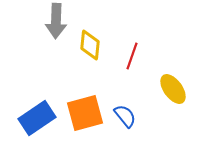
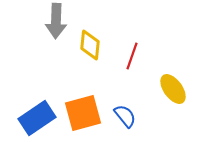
orange square: moved 2 px left
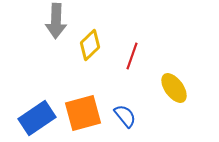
yellow diamond: rotated 40 degrees clockwise
yellow ellipse: moved 1 px right, 1 px up
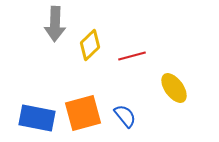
gray arrow: moved 1 px left, 3 px down
red line: rotated 56 degrees clockwise
blue rectangle: rotated 45 degrees clockwise
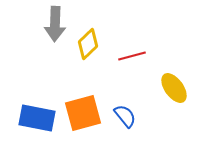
yellow diamond: moved 2 px left, 1 px up
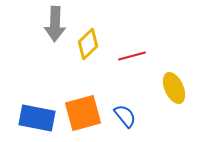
yellow ellipse: rotated 12 degrees clockwise
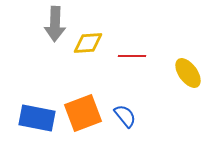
yellow diamond: moved 1 px up; rotated 40 degrees clockwise
red line: rotated 16 degrees clockwise
yellow ellipse: moved 14 px right, 15 px up; rotated 12 degrees counterclockwise
orange square: rotated 6 degrees counterclockwise
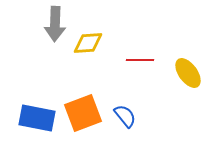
red line: moved 8 px right, 4 px down
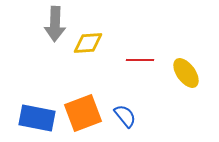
yellow ellipse: moved 2 px left
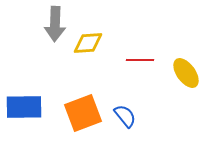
blue rectangle: moved 13 px left, 11 px up; rotated 12 degrees counterclockwise
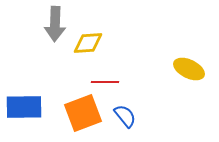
red line: moved 35 px left, 22 px down
yellow ellipse: moved 3 px right, 4 px up; rotated 28 degrees counterclockwise
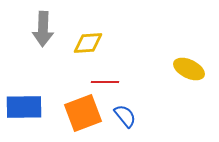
gray arrow: moved 12 px left, 5 px down
